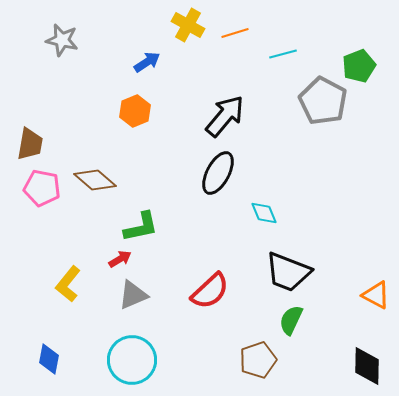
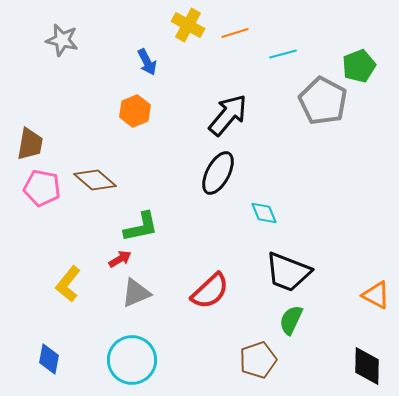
blue arrow: rotated 96 degrees clockwise
black arrow: moved 3 px right, 1 px up
gray triangle: moved 3 px right, 2 px up
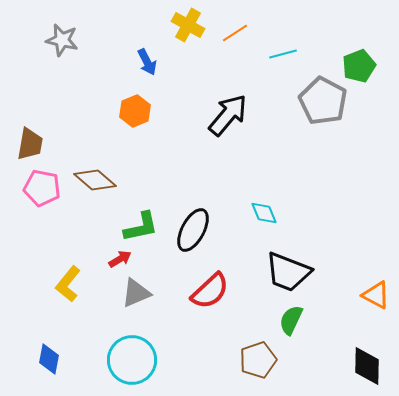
orange line: rotated 16 degrees counterclockwise
black ellipse: moved 25 px left, 57 px down
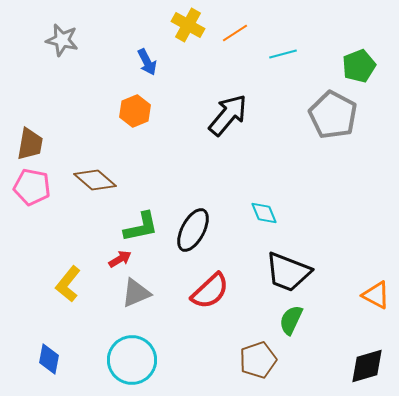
gray pentagon: moved 10 px right, 14 px down
pink pentagon: moved 10 px left, 1 px up
black diamond: rotated 72 degrees clockwise
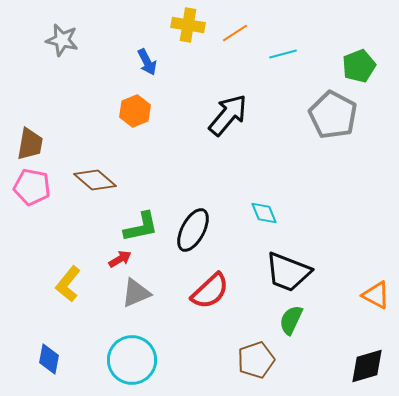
yellow cross: rotated 20 degrees counterclockwise
brown pentagon: moved 2 px left
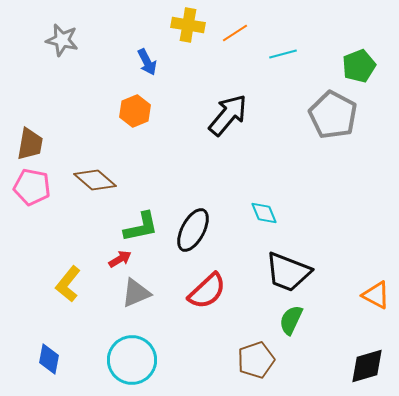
red semicircle: moved 3 px left
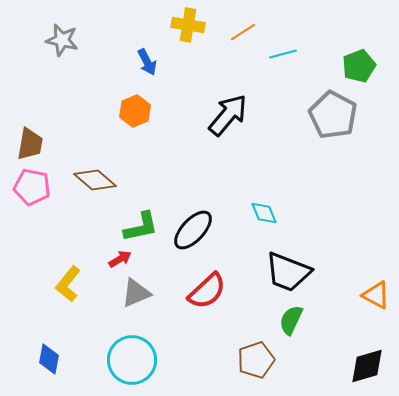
orange line: moved 8 px right, 1 px up
black ellipse: rotated 15 degrees clockwise
